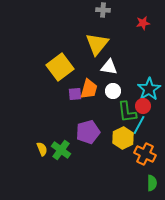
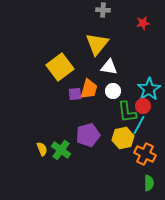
purple pentagon: moved 3 px down
yellow hexagon: rotated 15 degrees clockwise
green semicircle: moved 3 px left
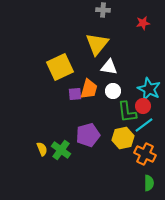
yellow square: rotated 12 degrees clockwise
cyan star: rotated 15 degrees counterclockwise
cyan line: moved 5 px right; rotated 24 degrees clockwise
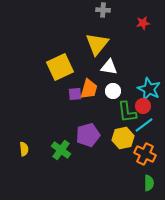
yellow semicircle: moved 18 px left; rotated 16 degrees clockwise
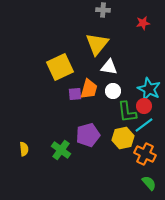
red circle: moved 1 px right
green semicircle: rotated 42 degrees counterclockwise
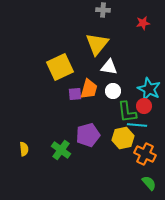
cyan line: moved 7 px left; rotated 42 degrees clockwise
